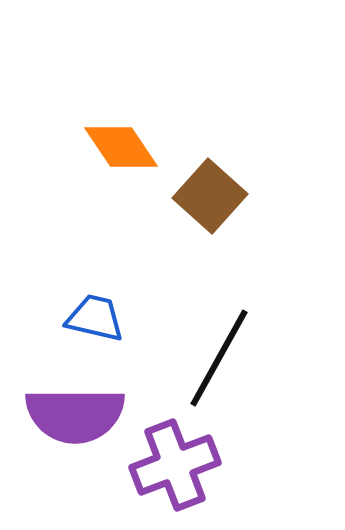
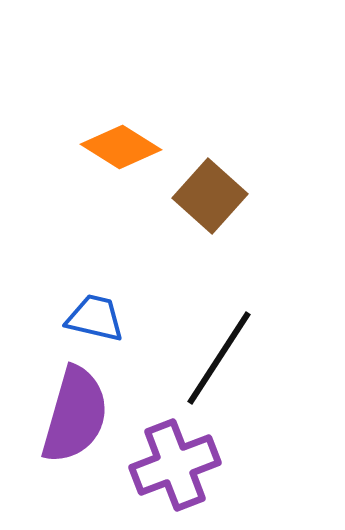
orange diamond: rotated 24 degrees counterclockwise
black line: rotated 4 degrees clockwise
purple semicircle: rotated 74 degrees counterclockwise
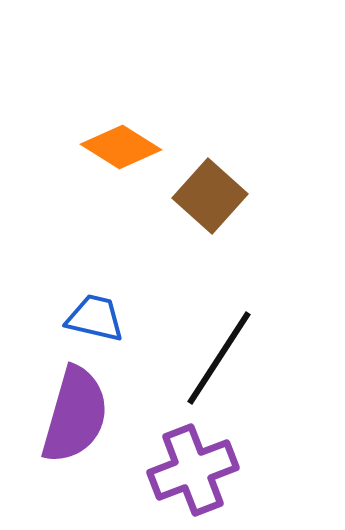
purple cross: moved 18 px right, 5 px down
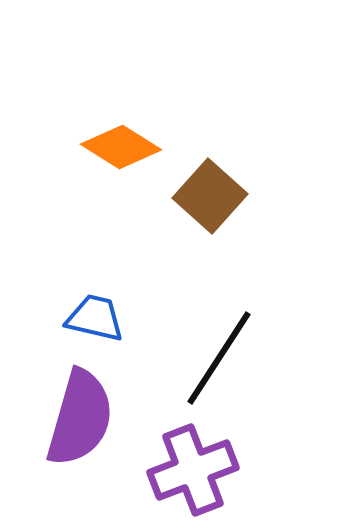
purple semicircle: moved 5 px right, 3 px down
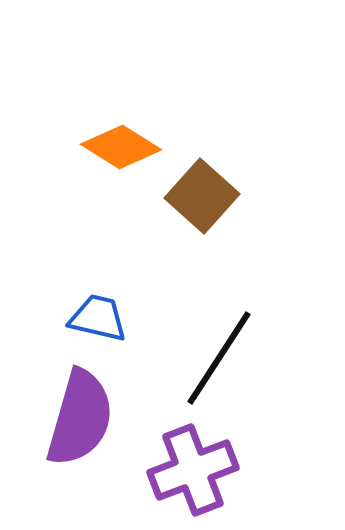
brown square: moved 8 px left
blue trapezoid: moved 3 px right
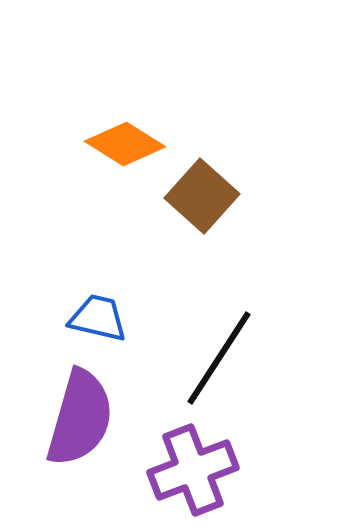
orange diamond: moved 4 px right, 3 px up
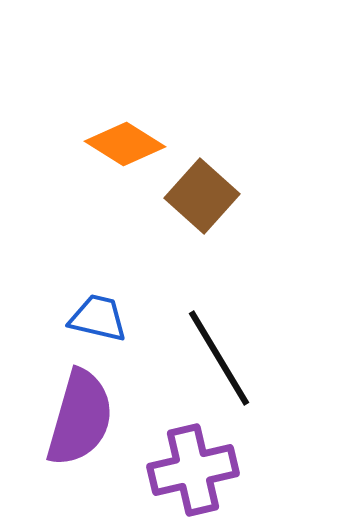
black line: rotated 64 degrees counterclockwise
purple cross: rotated 8 degrees clockwise
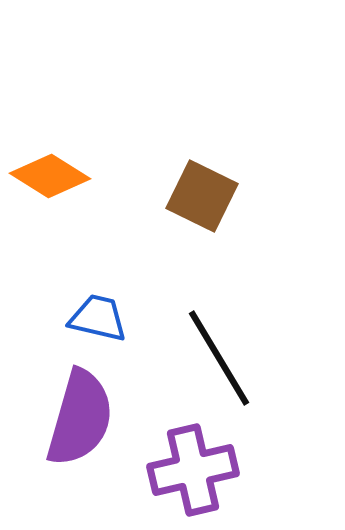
orange diamond: moved 75 px left, 32 px down
brown square: rotated 16 degrees counterclockwise
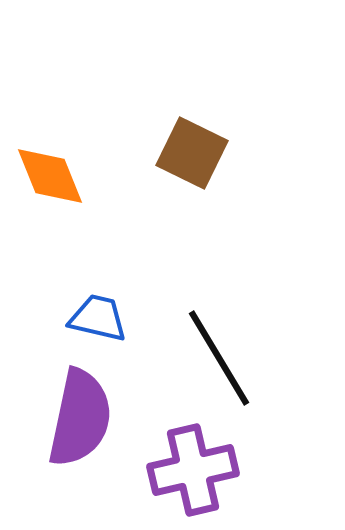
orange diamond: rotated 36 degrees clockwise
brown square: moved 10 px left, 43 px up
purple semicircle: rotated 4 degrees counterclockwise
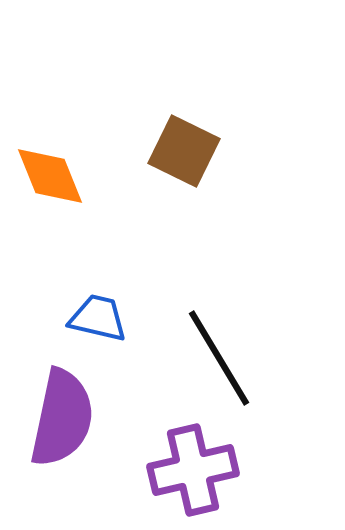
brown square: moved 8 px left, 2 px up
purple semicircle: moved 18 px left
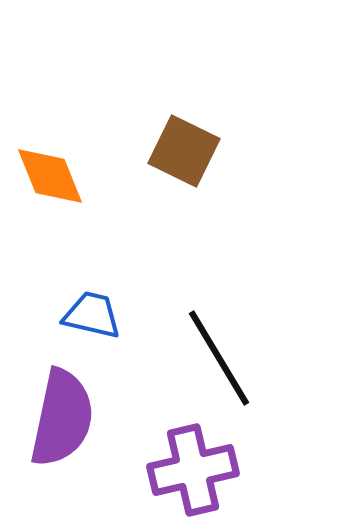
blue trapezoid: moved 6 px left, 3 px up
